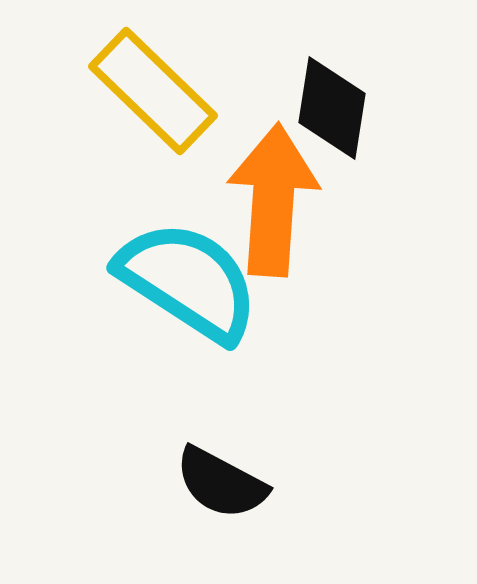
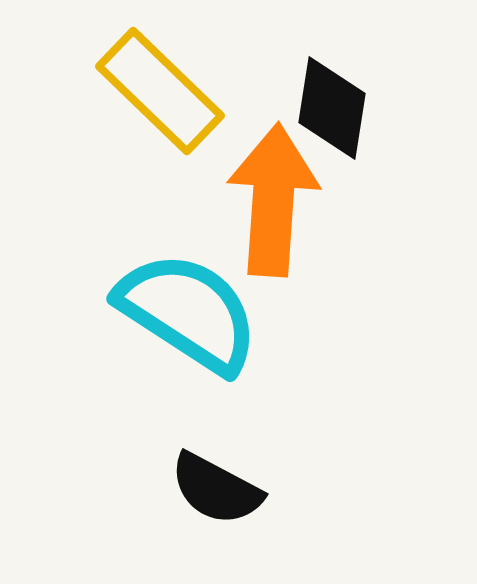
yellow rectangle: moved 7 px right
cyan semicircle: moved 31 px down
black semicircle: moved 5 px left, 6 px down
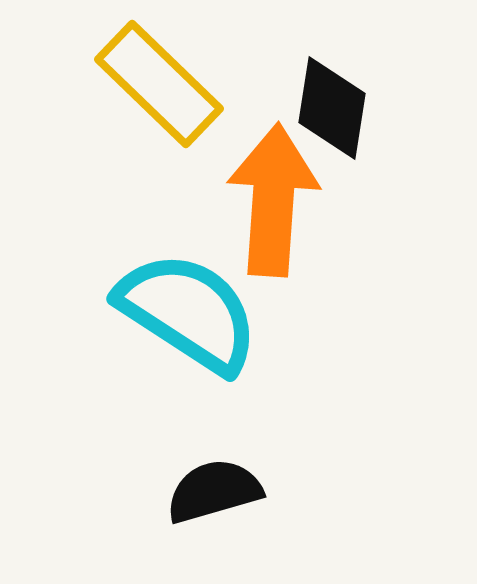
yellow rectangle: moved 1 px left, 7 px up
black semicircle: moved 2 px left, 2 px down; rotated 136 degrees clockwise
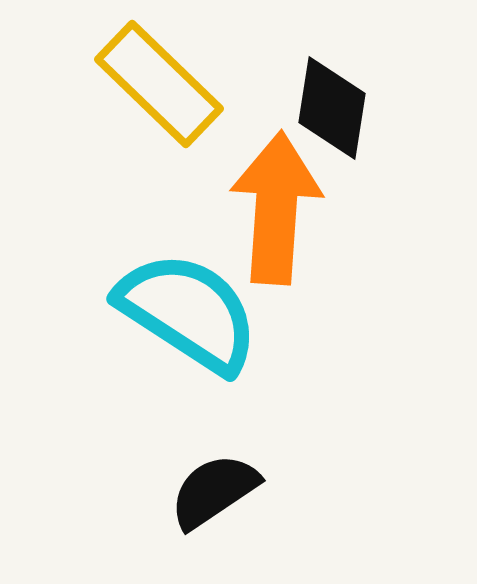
orange arrow: moved 3 px right, 8 px down
black semicircle: rotated 18 degrees counterclockwise
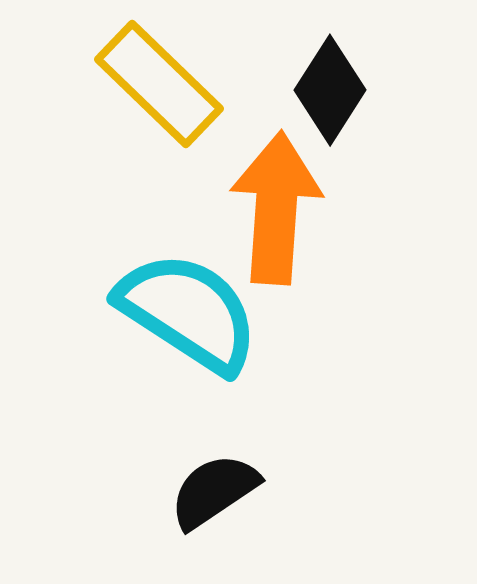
black diamond: moved 2 px left, 18 px up; rotated 24 degrees clockwise
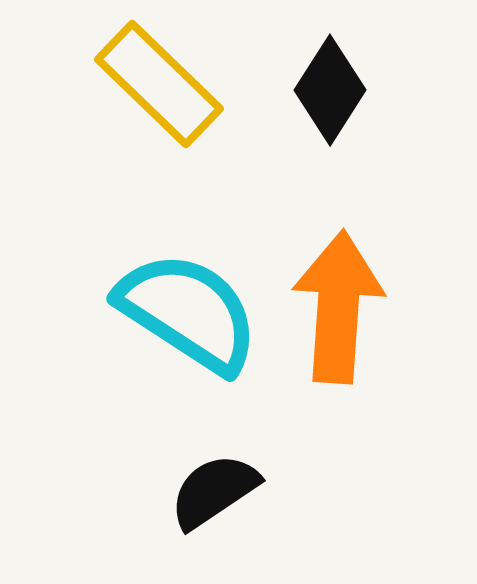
orange arrow: moved 62 px right, 99 px down
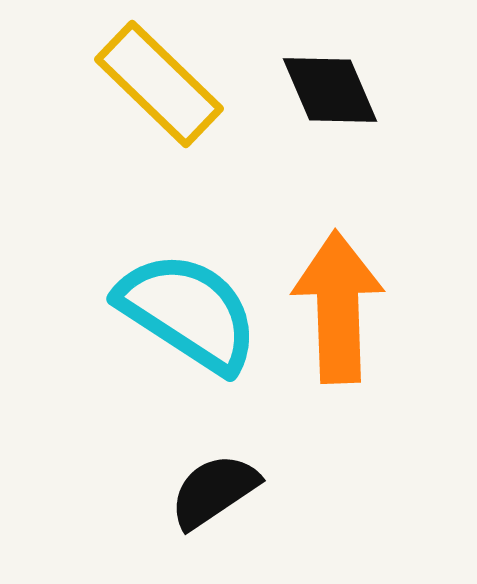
black diamond: rotated 56 degrees counterclockwise
orange arrow: rotated 6 degrees counterclockwise
